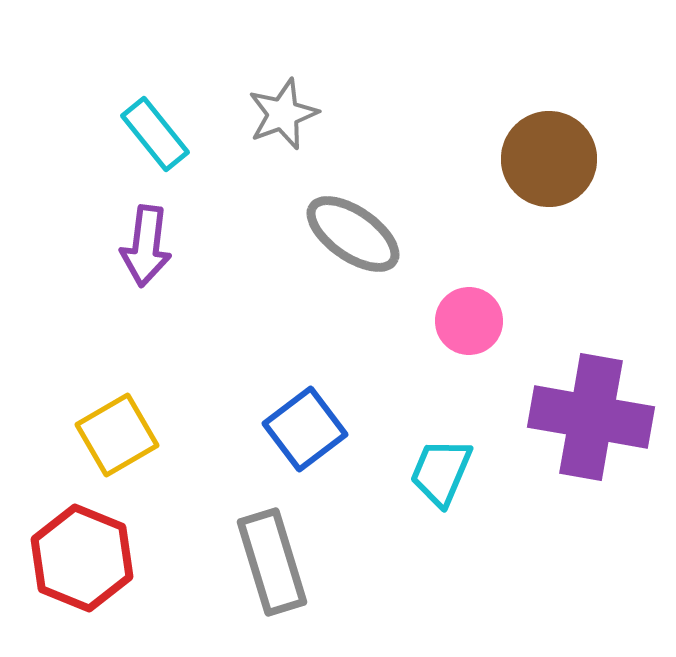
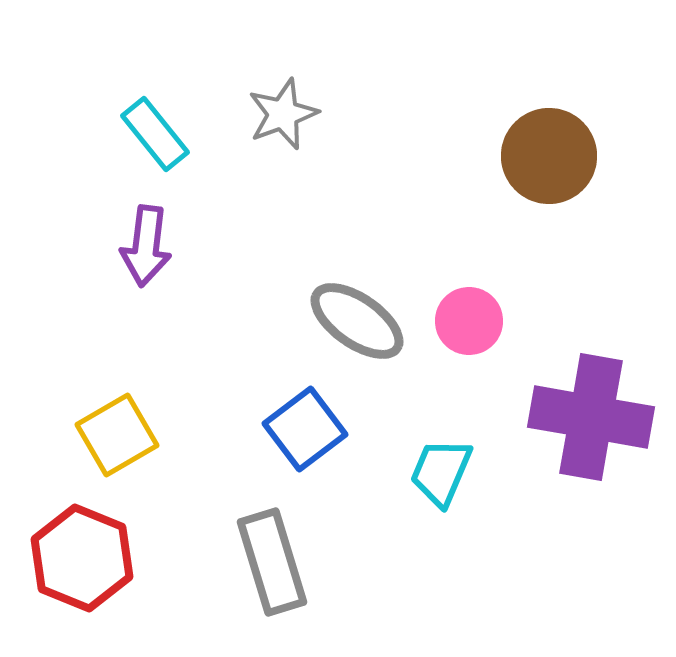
brown circle: moved 3 px up
gray ellipse: moved 4 px right, 87 px down
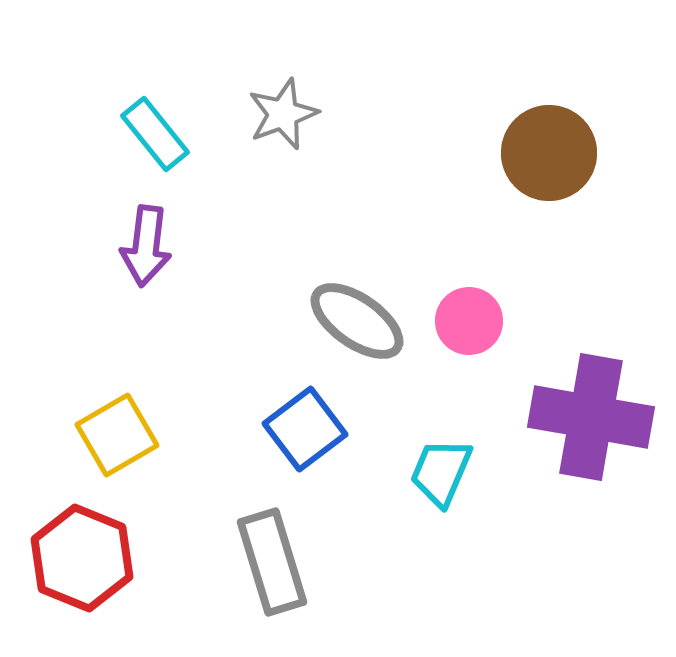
brown circle: moved 3 px up
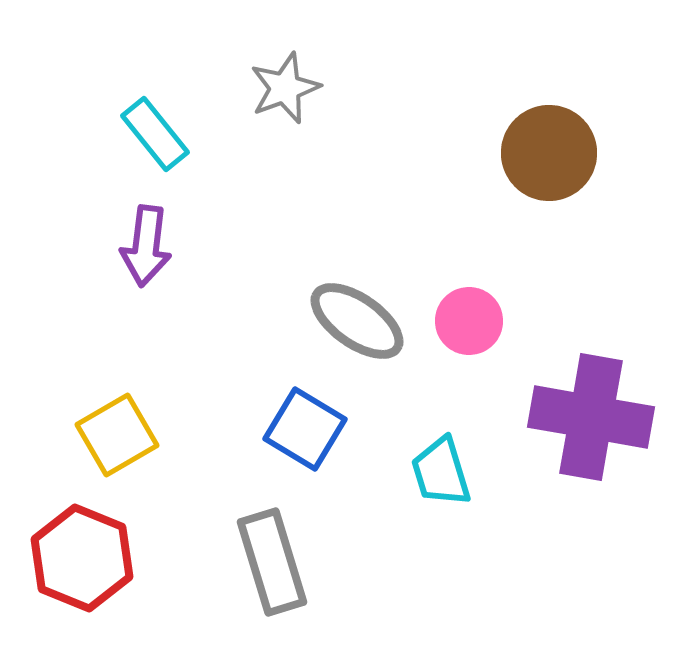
gray star: moved 2 px right, 26 px up
blue square: rotated 22 degrees counterclockwise
cyan trapezoid: rotated 40 degrees counterclockwise
